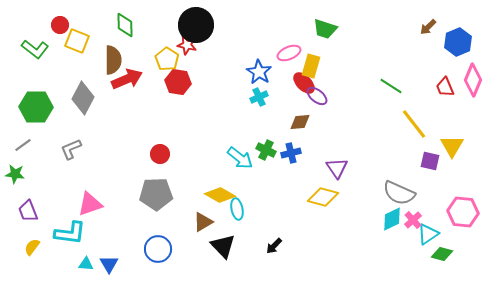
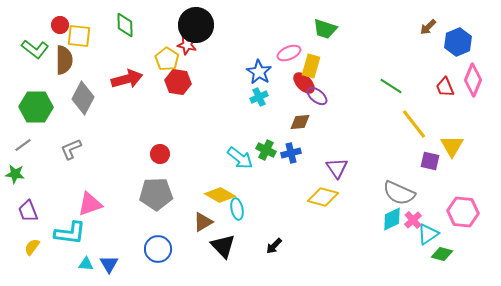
yellow square at (77, 41): moved 2 px right, 5 px up; rotated 15 degrees counterclockwise
brown semicircle at (113, 60): moved 49 px left
red arrow at (127, 79): rotated 8 degrees clockwise
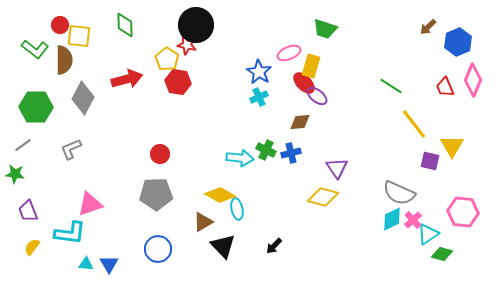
cyan arrow at (240, 158): rotated 32 degrees counterclockwise
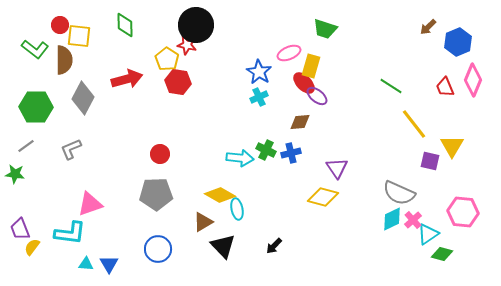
gray line at (23, 145): moved 3 px right, 1 px down
purple trapezoid at (28, 211): moved 8 px left, 18 px down
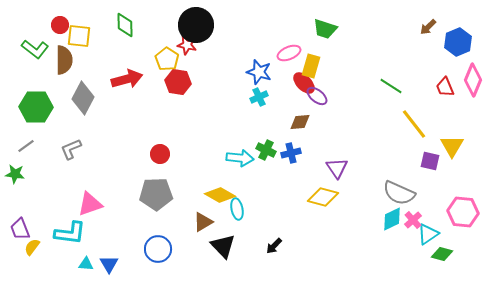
blue star at (259, 72): rotated 15 degrees counterclockwise
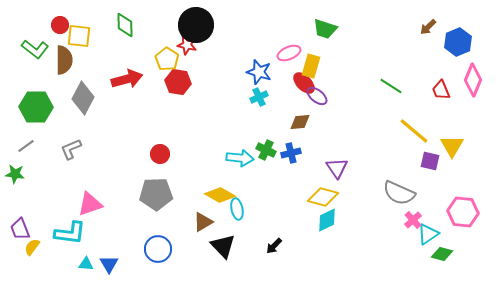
red trapezoid at (445, 87): moved 4 px left, 3 px down
yellow line at (414, 124): moved 7 px down; rotated 12 degrees counterclockwise
cyan diamond at (392, 219): moved 65 px left, 1 px down
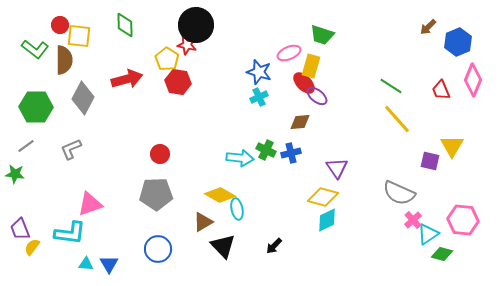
green trapezoid at (325, 29): moved 3 px left, 6 px down
yellow line at (414, 131): moved 17 px left, 12 px up; rotated 8 degrees clockwise
pink hexagon at (463, 212): moved 8 px down
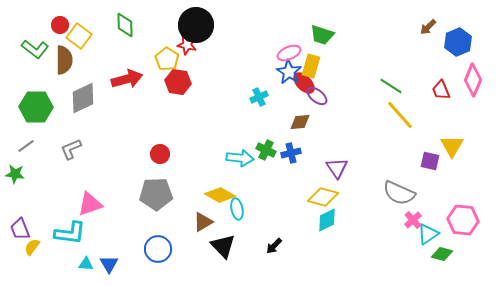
yellow square at (79, 36): rotated 30 degrees clockwise
blue star at (259, 72): moved 30 px right; rotated 15 degrees clockwise
gray diamond at (83, 98): rotated 36 degrees clockwise
yellow line at (397, 119): moved 3 px right, 4 px up
